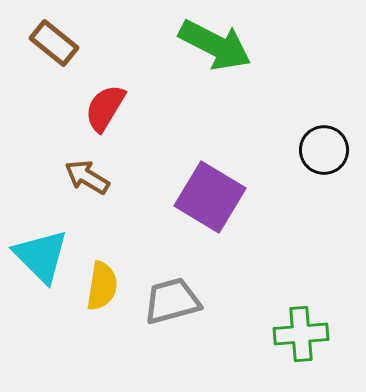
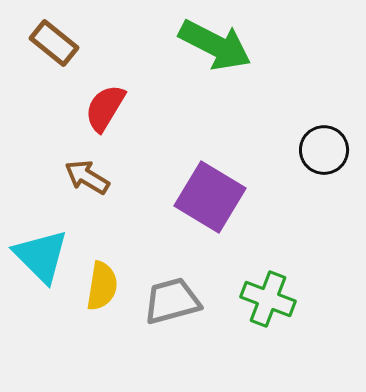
green cross: moved 33 px left, 35 px up; rotated 26 degrees clockwise
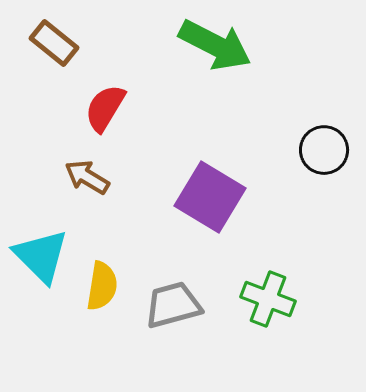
gray trapezoid: moved 1 px right, 4 px down
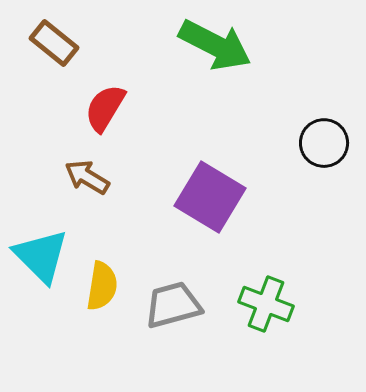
black circle: moved 7 px up
green cross: moved 2 px left, 5 px down
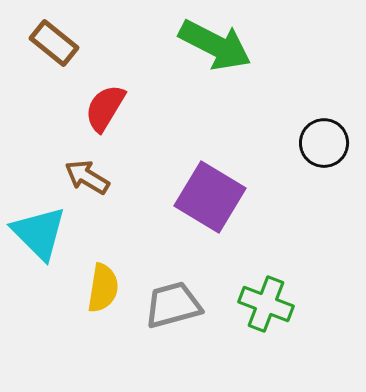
cyan triangle: moved 2 px left, 23 px up
yellow semicircle: moved 1 px right, 2 px down
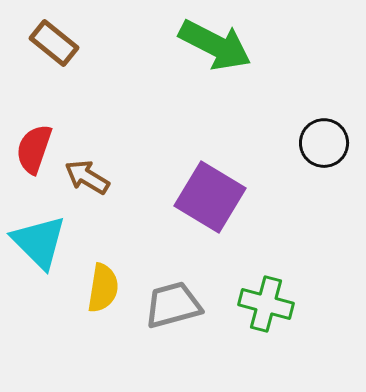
red semicircle: moved 71 px left, 41 px down; rotated 12 degrees counterclockwise
cyan triangle: moved 9 px down
green cross: rotated 6 degrees counterclockwise
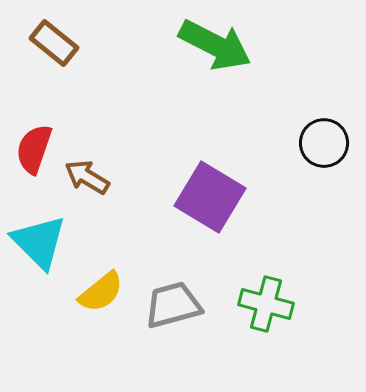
yellow semicircle: moved 2 px left, 4 px down; rotated 42 degrees clockwise
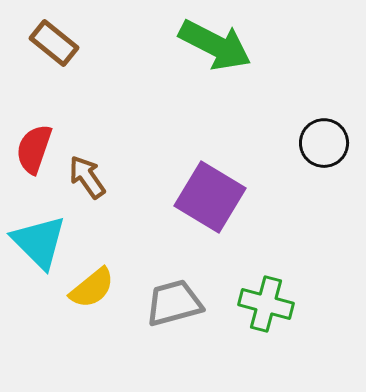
brown arrow: rotated 24 degrees clockwise
yellow semicircle: moved 9 px left, 4 px up
gray trapezoid: moved 1 px right, 2 px up
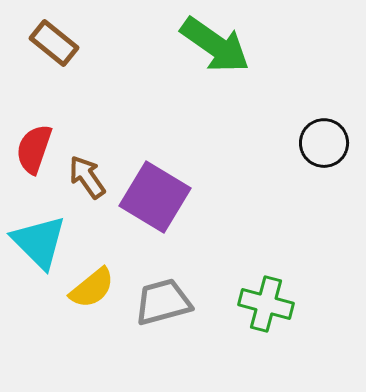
green arrow: rotated 8 degrees clockwise
purple square: moved 55 px left
gray trapezoid: moved 11 px left, 1 px up
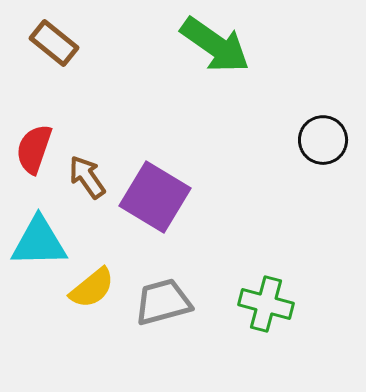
black circle: moved 1 px left, 3 px up
cyan triangle: rotated 46 degrees counterclockwise
